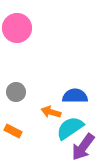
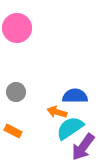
orange arrow: moved 6 px right
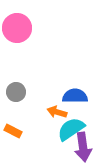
cyan semicircle: moved 1 px right, 1 px down
purple arrow: rotated 44 degrees counterclockwise
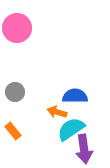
gray circle: moved 1 px left
orange rectangle: rotated 24 degrees clockwise
purple arrow: moved 1 px right, 2 px down
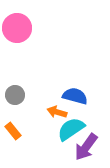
gray circle: moved 3 px down
blue semicircle: rotated 15 degrees clockwise
purple arrow: moved 2 px right, 2 px up; rotated 44 degrees clockwise
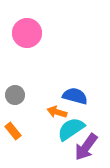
pink circle: moved 10 px right, 5 px down
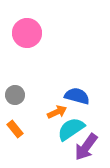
blue semicircle: moved 2 px right
orange arrow: rotated 138 degrees clockwise
orange rectangle: moved 2 px right, 2 px up
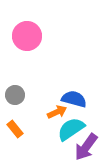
pink circle: moved 3 px down
blue semicircle: moved 3 px left, 3 px down
